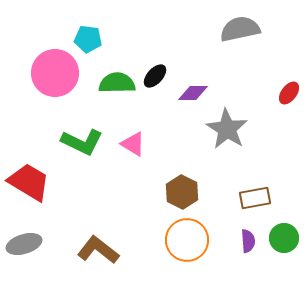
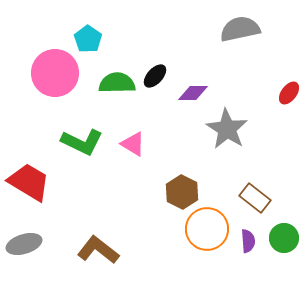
cyan pentagon: rotated 28 degrees clockwise
brown rectangle: rotated 48 degrees clockwise
orange circle: moved 20 px right, 11 px up
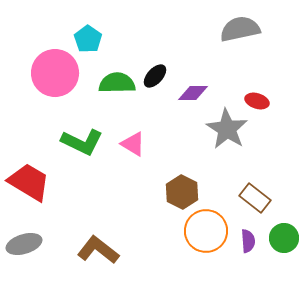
red ellipse: moved 32 px left, 8 px down; rotated 70 degrees clockwise
orange circle: moved 1 px left, 2 px down
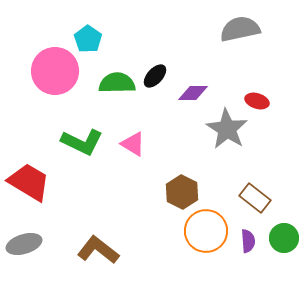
pink circle: moved 2 px up
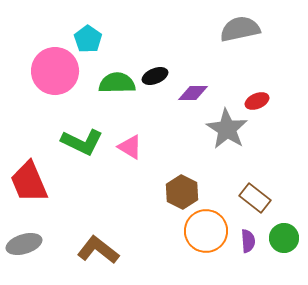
black ellipse: rotated 25 degrees clockwise
red ellipse: rotated 40 degrees counterclockwise
pink triangle: moved 3 px left, 3 px down
red trapezoid: rotated 144 degrees counterclockwise
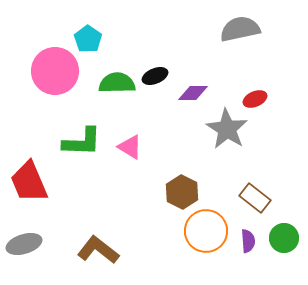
red ellipse: moved 2 px left, 2 px up
green L-shape: rotated 24 degrees counterclockwise
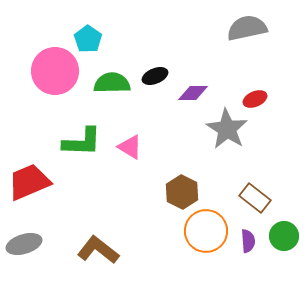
gray semicircle: moved 7 px right, 1 px up
green semicircle: moved 5 px left
red trapezoid: rotated 90 degrees clockwise
green circle: moved 2 px up
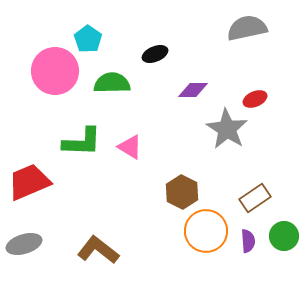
black ellipse: moved 22 px up
purple diamond: moved 3 px up
brown rectangle: rotated 72 degrees counterclockwise
